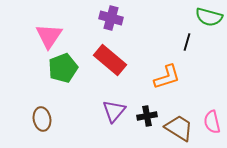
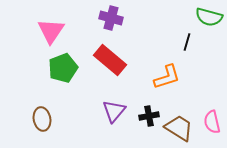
pink triangle: moved 2 px right, 5 px up
black cross: moved 2 px right
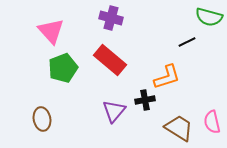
pink triangle: rotated 16 degrees counterclockwise
black line: rotated 48 degrees clockwise
black cross: moved 4 px left, 16 px up
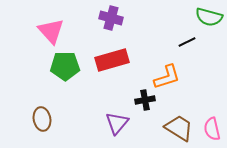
red rectangle: moved 2 px right; rotated 56 degrees counterclockwise
green pentagon: moved 2 px right, 2 px up; rotated 20 degrees clockwise
purple triangle: moved 3 px right, 12 px down
pink semicircle: moved 7 px down
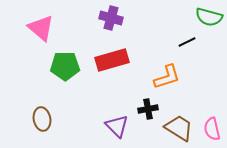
pink triangle: moved 10 px left, 3 px up; rotated 8 degrees counterclockwise
black cross: moved 3 px right, 9 px down
purple triangle: moved 3 px down; rotated 25 degrees counterclockwise
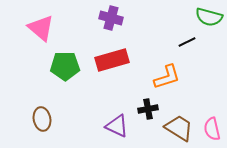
purple triangle: rotated 20 degrees counterclockwise
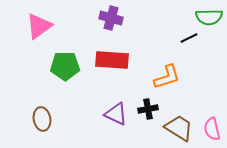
green semicircle: rotated 16 degrees counterclockwise
pink triangle: moved 2 px left, 2 px up; rotated 44 degrees clockwise
black line: moved 2 px right, 4 px up
red rectangle: rotated 20 degrees clockwise
purple triangle: moved 1 px left, 12 px up
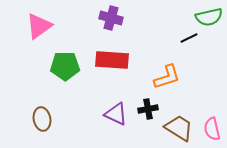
green semicircle: rotated 12 degrees counterclockwise
